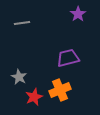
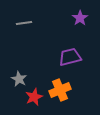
purple star: moved 2 px right, 4 px down
gray line: moved 2 px right
purple trapezoid: moved 2 px right, 1 px up
gray star: moved 2 px down
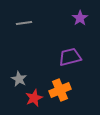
red star: moved 1 px down
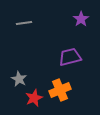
purple star: moved 1 px right, 1 px down
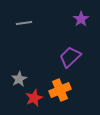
purple trapezoid: rotated 30 degrees counterclockwise
gray star: rotated 14 degrees clockwise
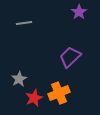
purple star: moved 2 px left, 7 px up
orange cross: moved 1 px left, 3 px down
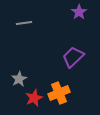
purple trapezoid: moved 3 px right
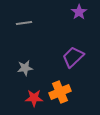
gray star: moved 6 px right, 11 px up; rotated 21 degrees clockwise
orange cross: moved 1 px right, 1 px up
red star: rotated 24 degrees clockwise
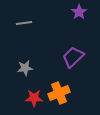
orange cross: moved 1 px left, 1 px down
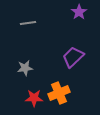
gray line: moved 4 px right
